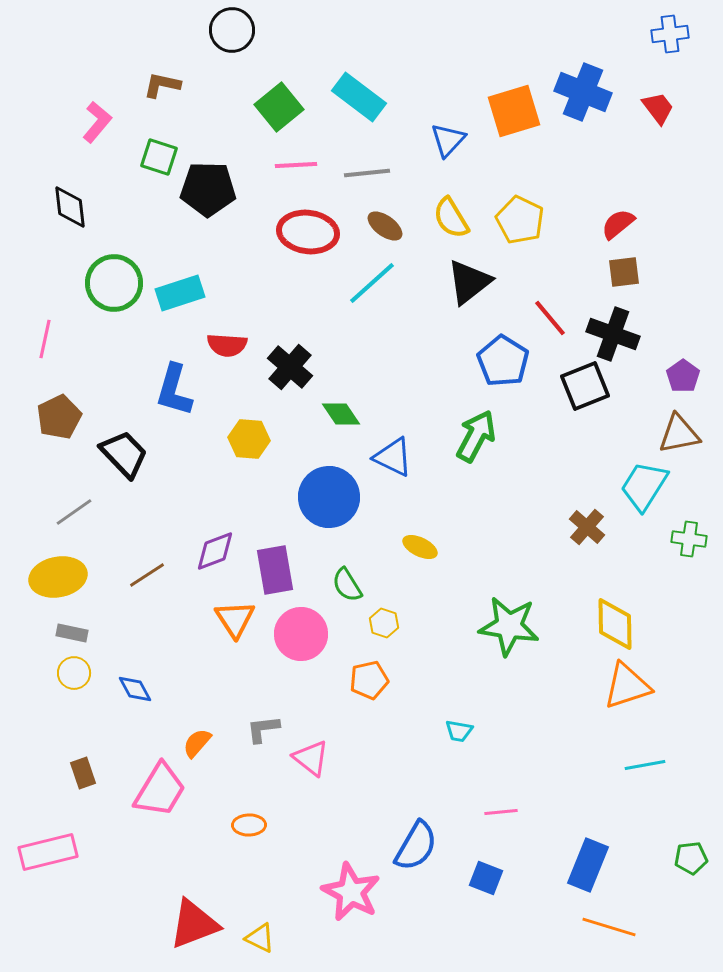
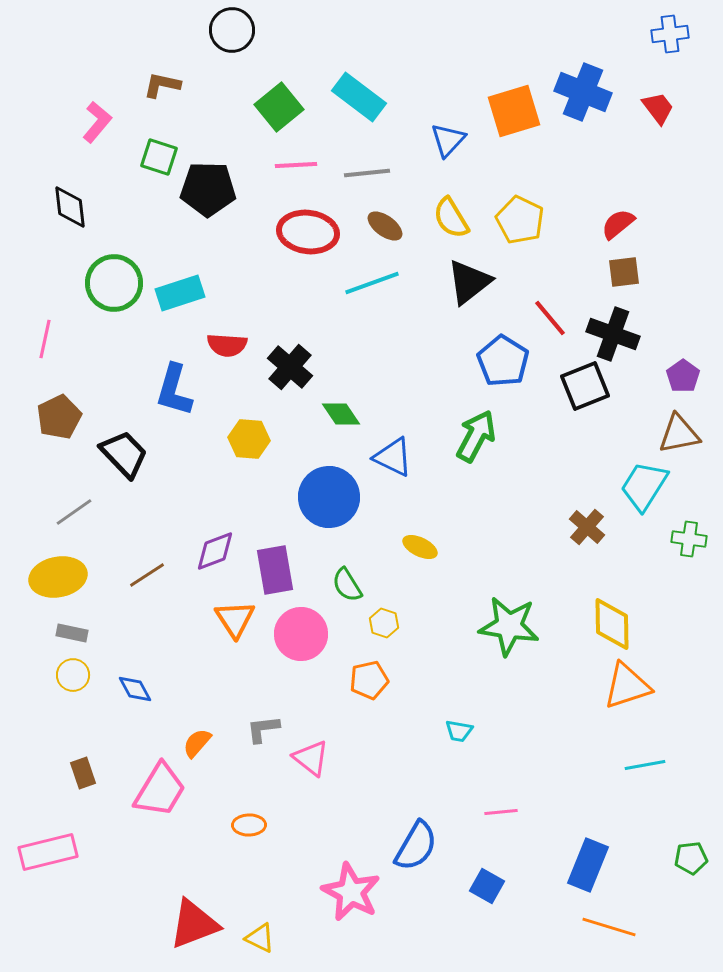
cyan line at (372, 283): rotated 22 degrees clockwise
yellow diamond at (615, 624): moved 3 px left
yellow circle at (74, 673): moved 1 px left, 2 px down
blue square at (486, 878): moved 1 px right, 8 px down; rotated 8 degrees clockwise
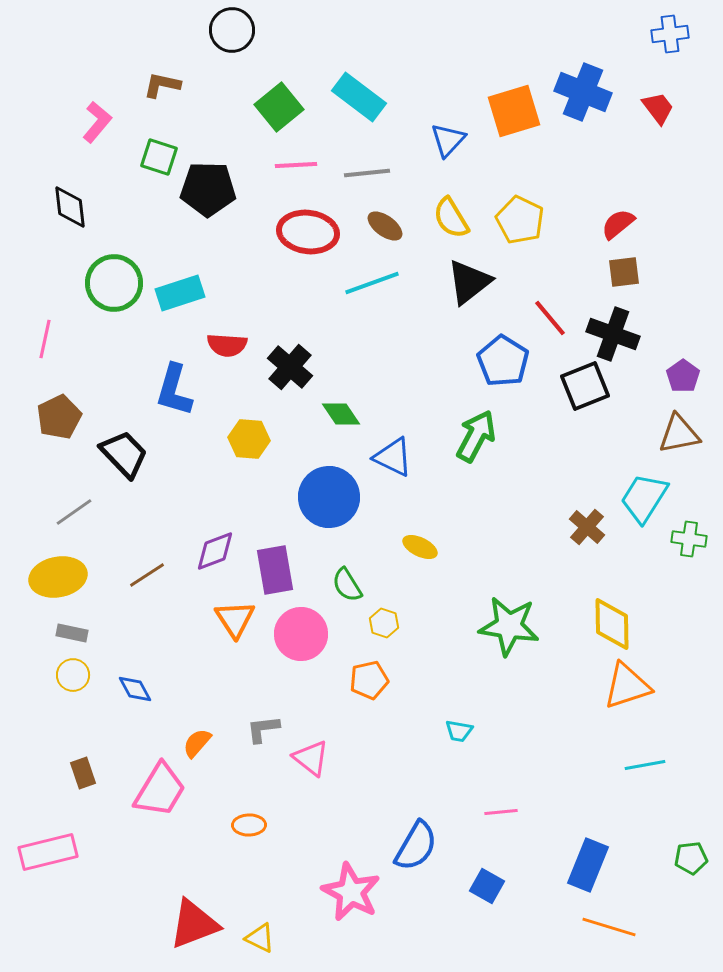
cyan trapezoid at (644, 486): moved 12 px down
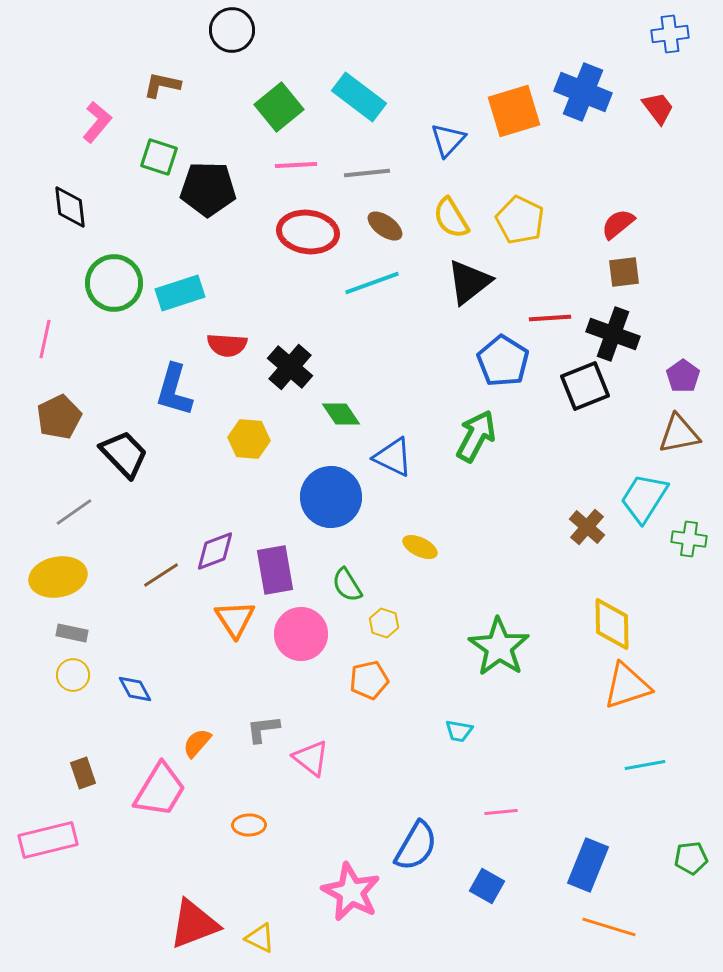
red line at (550, 318): rotated 54 degrees counterclockwise
blue circle at (329, 497): moved 2 px right
brown line at (147, 575): moved 14 px right
green star at (509, 626): moved 10 px left, 21 px down; rotated 26 degrees clockwise
pink rectangle at (48, 852): moved 12 px up
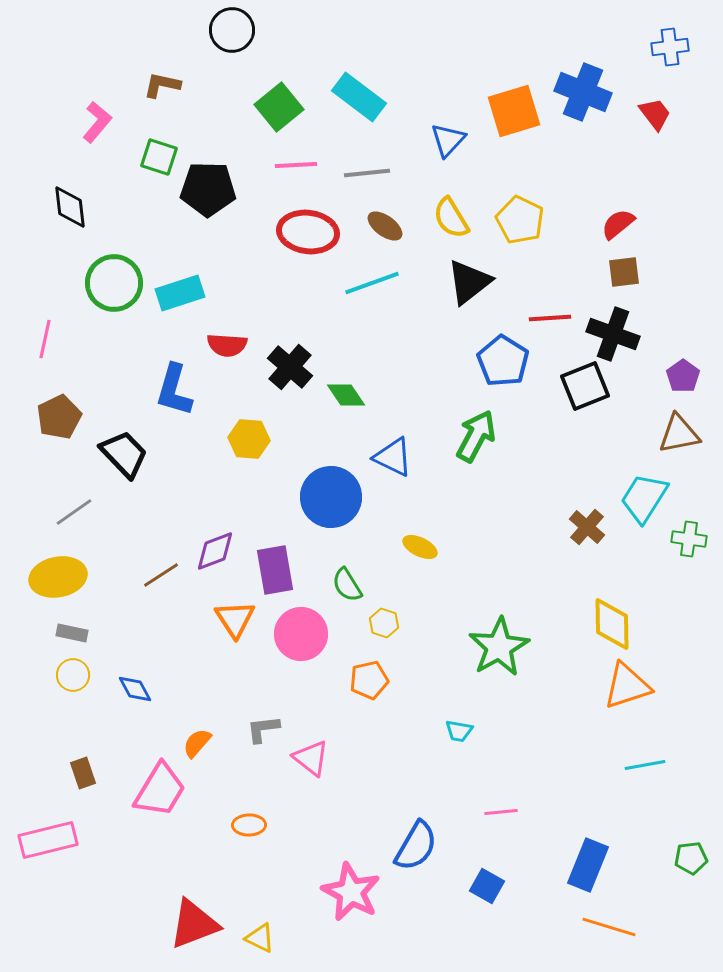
blue cross at (670, 34): moved 13 px down
red trapezoid at (658, 108): moved 3 px left, 6 px down
green diamond at (341, 414): moved 5 px right, 19 px up
green star at (499, 647): rotated 8 degrees clockwise
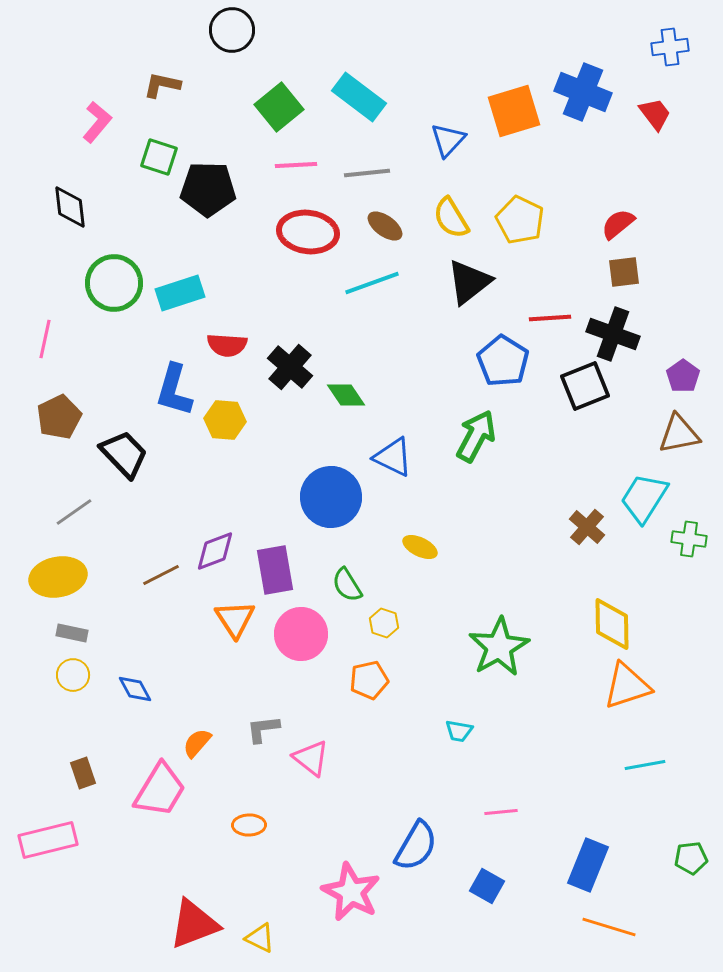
yellow hexagon at (249, 439): moved 24 px left, 19 px up
brown line at (161, 575): rotated 6 degrees clockwise
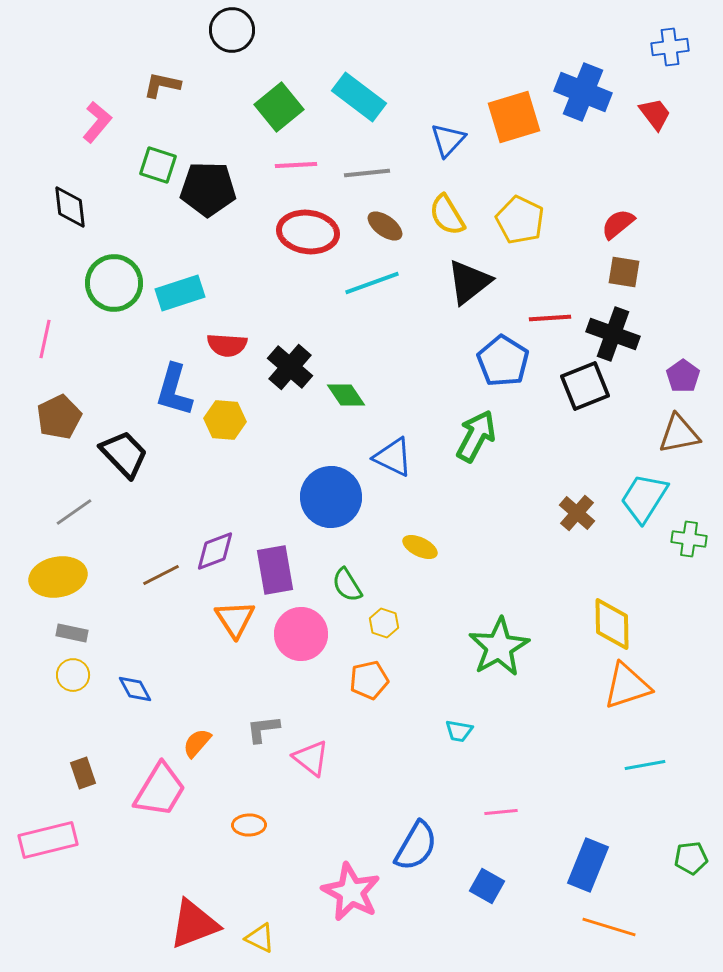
orange square at (514, 111): moved 6 px down
green square at (159, 157): moved 1 px left, 8 px down
yellow semicircle at (451, 218): moved 4 px left, 3 px up
brown square at (624, 272): rotated 16 degrees clockwise
brown cross at (587, 527): moved 10 px left, 14 px up
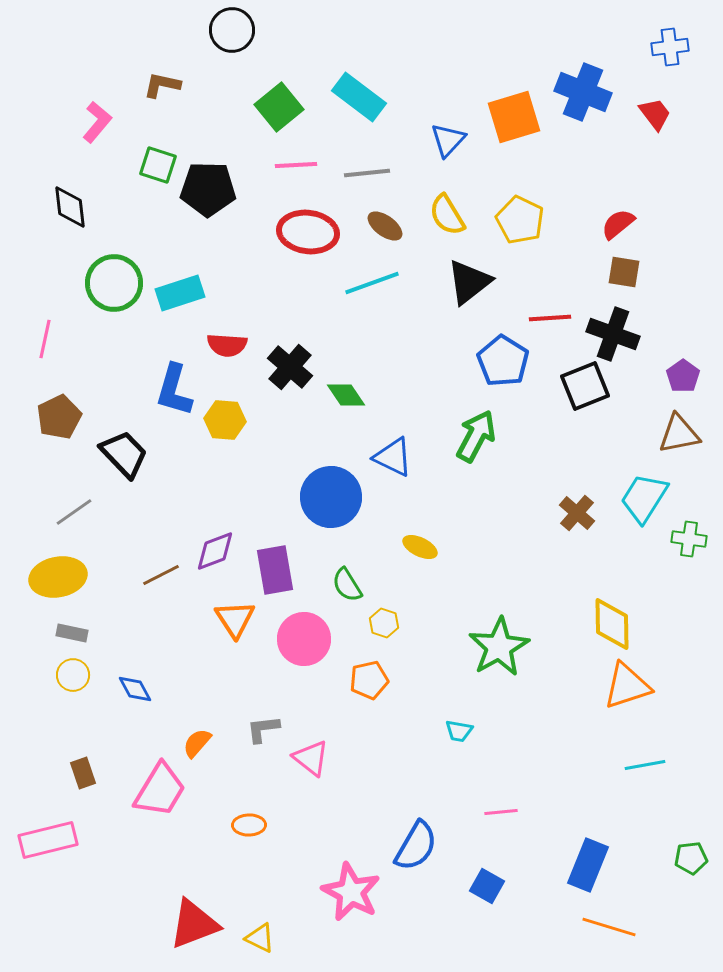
pink circle at (301, 634): moved 3 px right, 5 px down
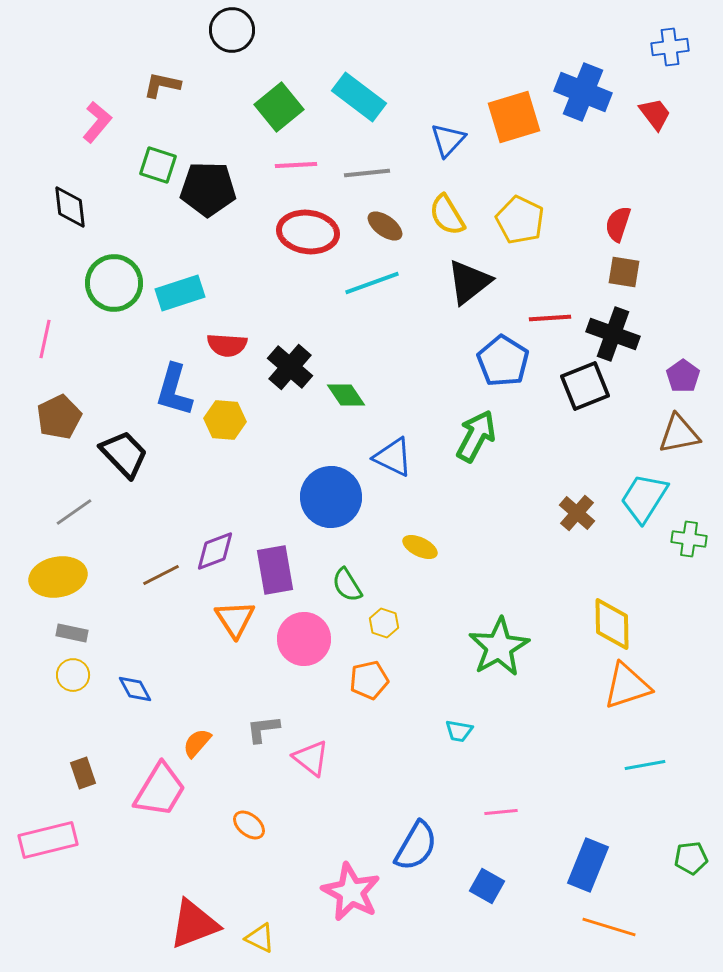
red semicircle at (618, 224): rotated 33 degrees counterclockwise
orange ellipse at (249, 825): rotated 40 degrees clockwise
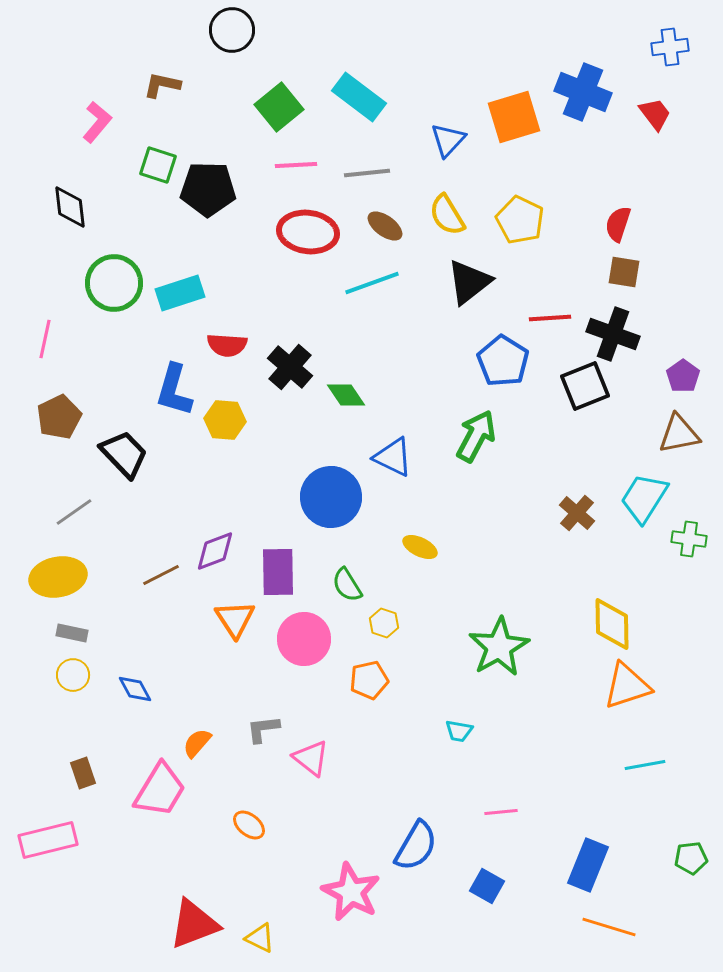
purple rectangle at (275, 570): moved 3 px right, 2 px down; rotated 9 degrees clockwise
